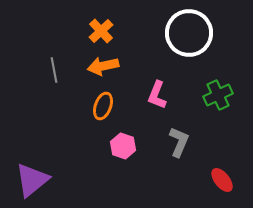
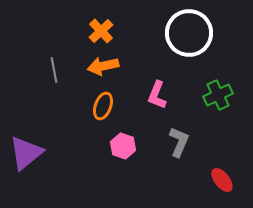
purple triangle: moved 6 px left, 27 px up
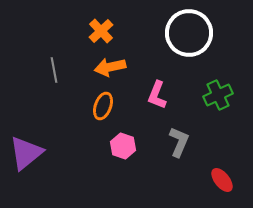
orange arrow: moved 7 px right, 1 px down
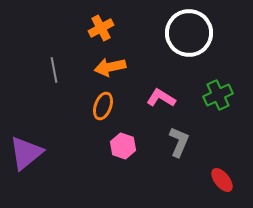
orange cross: moved 3 px up; rotated 15 degrees clockwise
pink L-shape: moved 4 px right, 3 px down; rotated 100 degrees clockwise
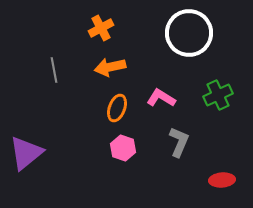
orange ellipse: moved 14 px right, 2 px down
pink hexagon: moved 2 px down
red ellipse: rotated 55 degrees counterclockwise
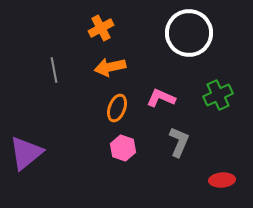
pink L-shape: rotated 8 degrees counterclockwise
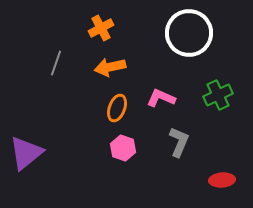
gray line: moved 2 px right, 7 px up; rotated 30 degrees clockwise
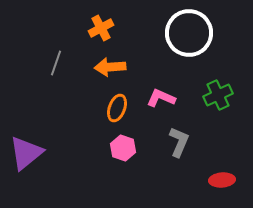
orange arrow: rotated 8 degrees clockwise
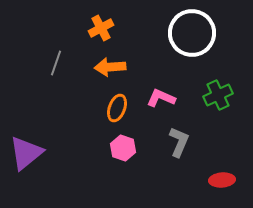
white circle: moved 3 px right
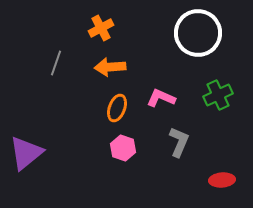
white circle: moved 6 px right
